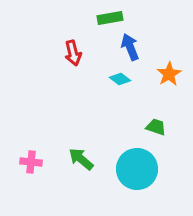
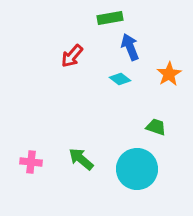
red arrow: moved 1 px left, 3 px down; rotated 55 degrees clockwise
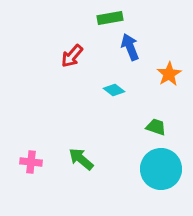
cyan diamond: moved 6 px left, 11 px down
cyan circle: moved 24 px right
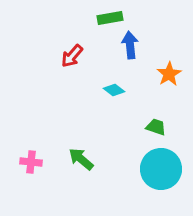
blue arrow: moved 2 px up; rotated 16 degrees clockwise
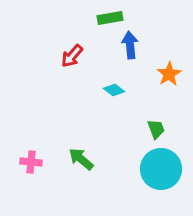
green trapezoid: moved 2 px down; rotated 50 degrees clockwise
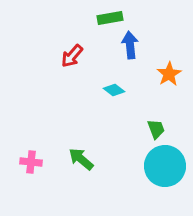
cyan circle: moved 4 px right, 3 px up
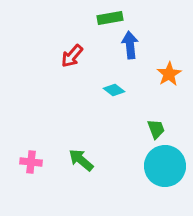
green arrow: moved 1 px down
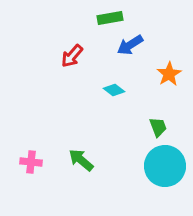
blue arrow: rotated 116 degrees counterclockwise
green trapezoid: moved 2 px right, 2 px up
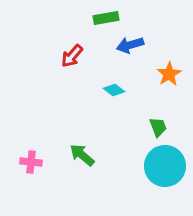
green rectangle: moved 4 px left
blue arrow: rotated 16 degrees clockwise
green arrow: moved 1 px right, 5 px up
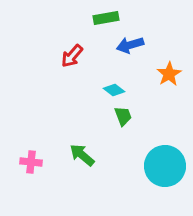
green trapezoid: moved 35 px left, 11 px up
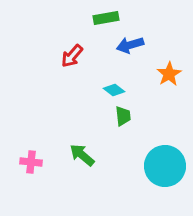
green trapezoid: rotated 15 degrees clockwise
